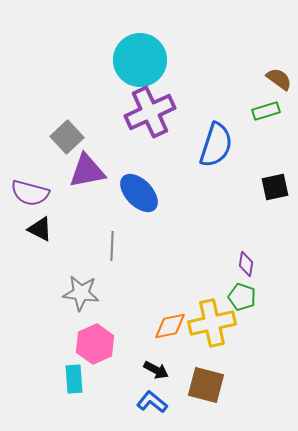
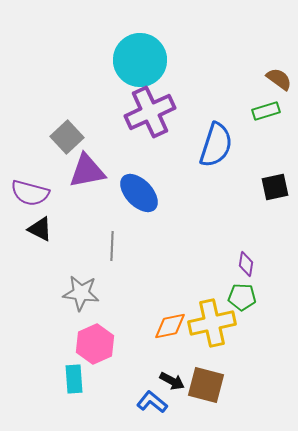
green pentagon: rotated 16 degrees counterclockwise
black arrow: moved 16 px right, 11 px down
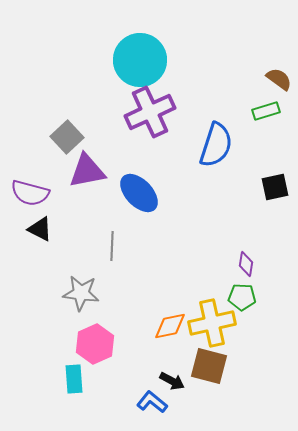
brown square: moved 3 px right, 19 px up
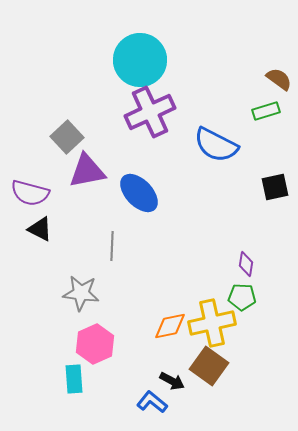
blue semicircle: rotated 99 degrees clockwise
brown square: rotated 21 degrees clockwise
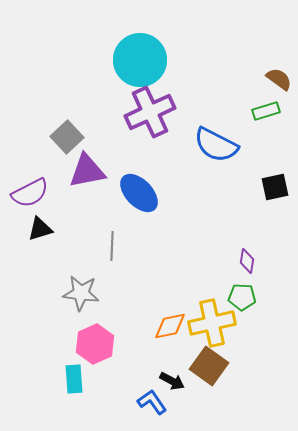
purple semicircle: rotated 42 degrees counterclockwise
black triangle: rotated 44 degrees counterclockwise
purple diamond: moved 1 px right, 3 px up
blue L-shape: rotated 16 degrees clockwise
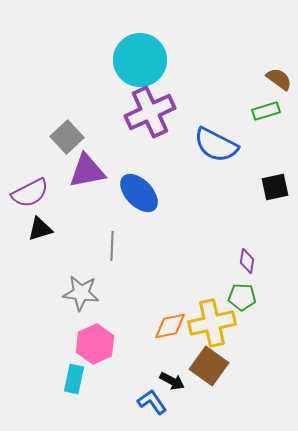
cyan rectangle: rotated 16 degrees clockwise
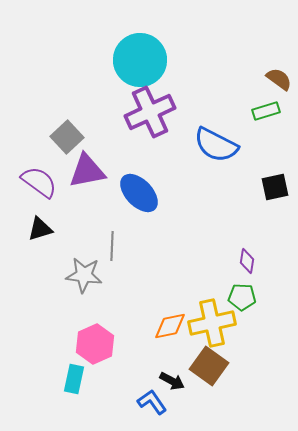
purple semicircle: moved 9 px right, 11 px up; rotated 117 degrees counterclockwise
gray star: moved 3 px right, 18 px up
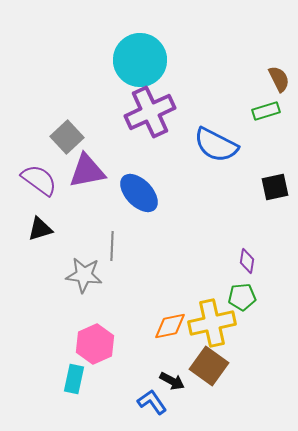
brown semicircle: rotated 28 degrees clockwise
purple semicircle: moved 2 px up
green pentagon: rotated 8 degrees counterclockwise
